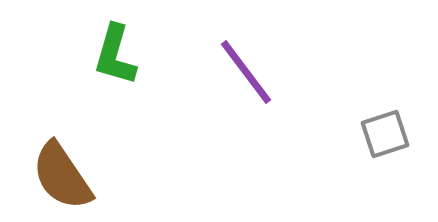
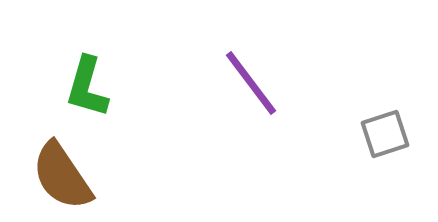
green L-shape: moved 28 px left, 32 px down
purple line: moved 5 px right, 11 px down
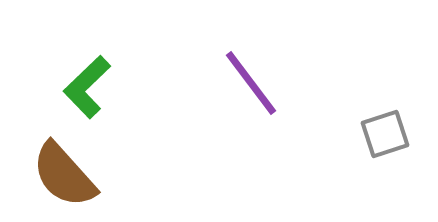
green L-shape: rotated 30 degrees clockwise
brown semicircle: moved 2 px right, 1 px up; rotated 8 degrees counterclockwise
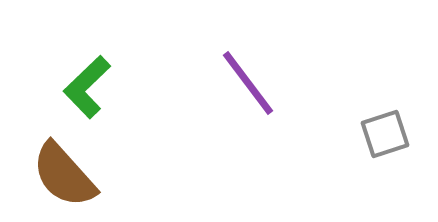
purple line: moved 3 px left
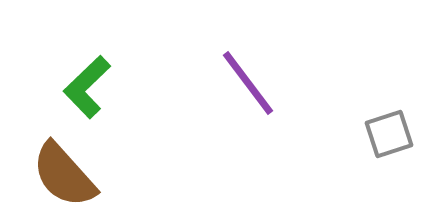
gray square: moved 4 px right
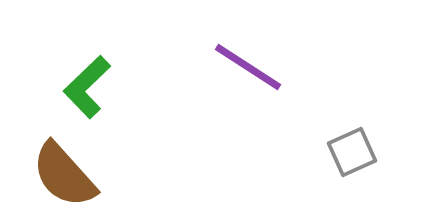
purple line: moved 16 px up; rotated 20 degrees counterclockwise
gray square: moved 37 px left, 18 px down; rotated 6 degrees counterclockwise
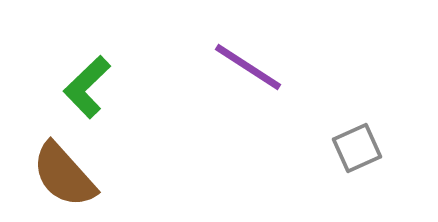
gray square: moved 5 px right, 4 px up
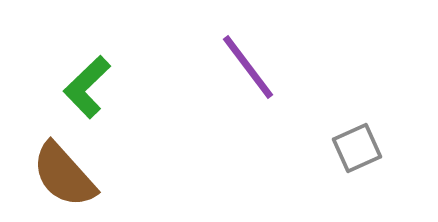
purple line: rotated 20 degrees clockwise
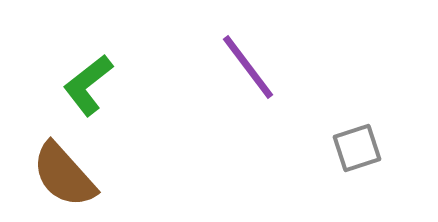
green L-shape: moved 1 px right, 2 px up; rotated 6 degrees clockwise
gray square: rotated 6 degrees clockwise
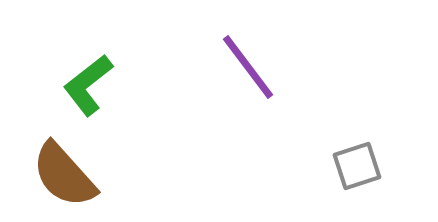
gray square: moved 18 px down
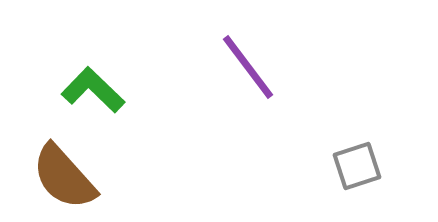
green L-shape: moved 5 px right, 5 px down; rotated 82 degrees clockwise
brown semicircle: moved 2 px down
